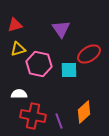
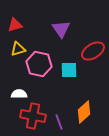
red ellipse: moved 4 px right, 3 px up
purple line: moved 1 px down
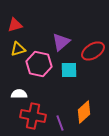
purple triangle: moved 13 px down; rotated 24 degrees clockwise
purple line: moved 1 px right, 1 px down
